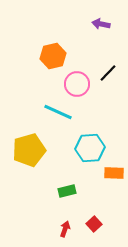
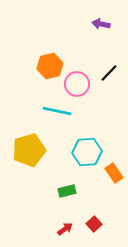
orange hexagon: moved 3 px left, 10 px down
black line: moved 1 px right
cyan line: moved 1 px left, 1 px up; rotated 12 degrees counterclockwise
cyan hexagon: moved 3 px left, 4 px down
orange rectangle: rotated 54 degrees clockwise
red arrow: rotated 35 degrees clockwise
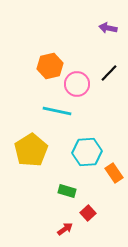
purple arrow: moved 7 px right, 4 px down
yellow pentagon: moved 2 px right; rotated 16 degrees counterclockwise
green rectangle: rotated 30 degrees clockwise
red square: moved 6 px left, 11 px up
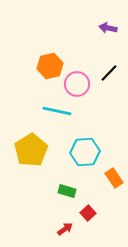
cyan hexagon: moved 2 px left
orange rectangle: moved 5 px down
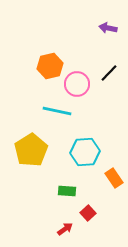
green rectangle: rotated 12 degrees counterclockwise
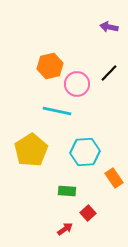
purple arrow: moved 1 px right, 1 px up
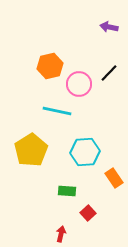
pink circle: moved 2 px right
red arrow: moved 4 px left, 5 px down; rotated 42 degrees counterclockwise
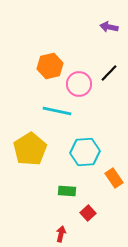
yellow pentagon: moved 1 px left, 1 px up
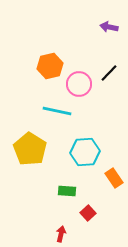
yellow pentagon: rotated 8 degrees counterclockwise
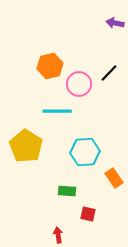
purple arrow: moved 6 px right, 4 px up
cyan line: rotated 12 degrees counterclockwise
yellow pentagon: moved 4 px left, 3 px up
red square: moved 1 px down; rotated 35 degrees counterclockwise
red arrow: moved 3 px left, 1 px down; rotated 21 degrees counterclockwise
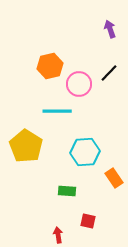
purple arrow: moved 5 px left, 6 px down; rotated 60 degrees clockwise
red square: moved 7 px down
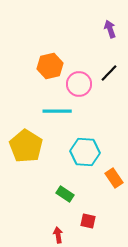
cyan hexagon: rotated 8 degrees clockwise
green rectangle: moved 2 px left, 3 px down; rotated 30 degrees clockwise
